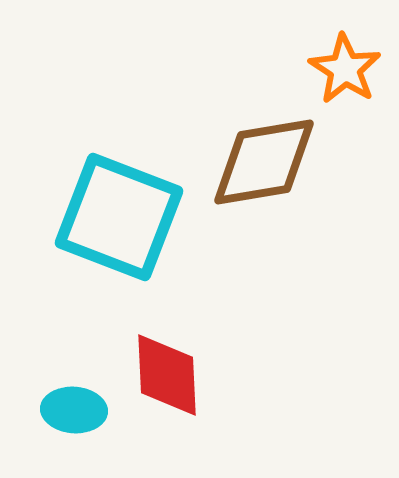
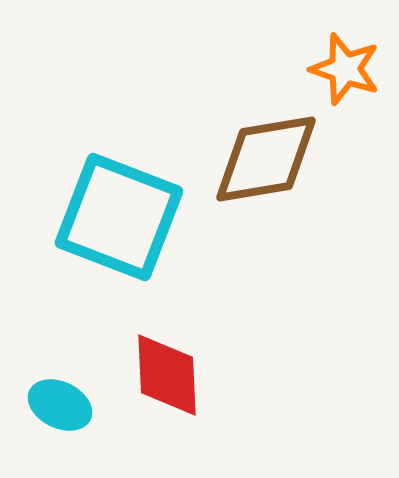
orange star: rotated 14 degrees counterclockwise
brown diamond: moved 2 px right, 3 px up
cyan ellipse: moved 14 px left, 5 px up; rotated 22 degrees clockwise
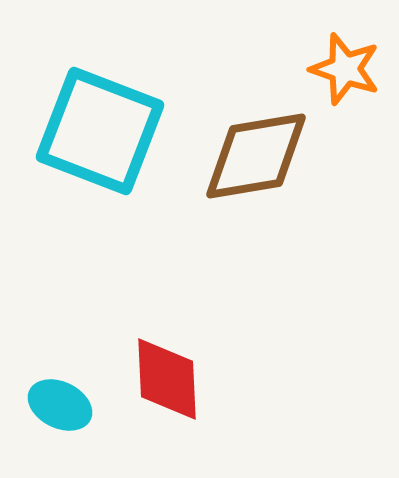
brown diamond: moved 10 px left, 3 px up
cyan square: moved 19 px left, 86 px up
red diamond: moved 4 px down
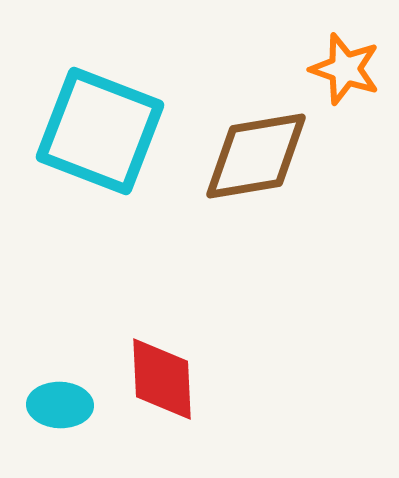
red diamond: moved 5 px left
cyan ellipse: rotated 24 degrees counterclockwise
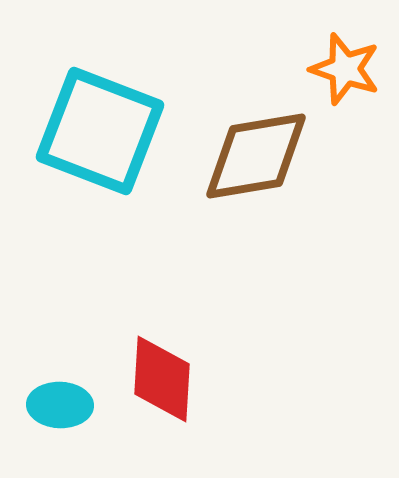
red diamond: rotated 6 degrees clockwise
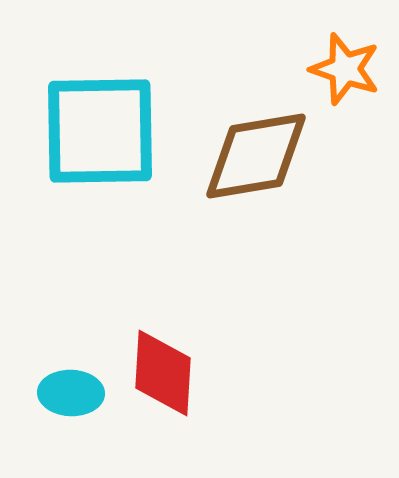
cyan square: rotated 22 degrees counterclockwise
red diamond: moved 1 px right, 6 px up
cyan ellipse: moved 11 px right, 12 px up
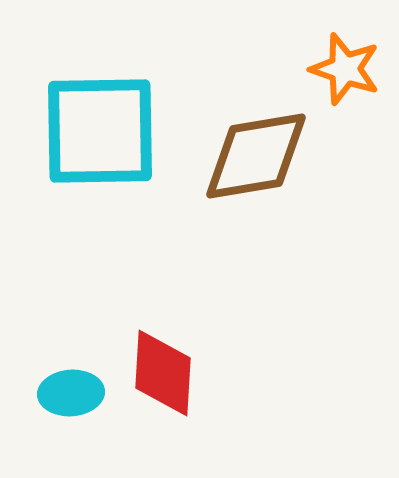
cyan ellipse: rotated 6 degrees counterclockwise
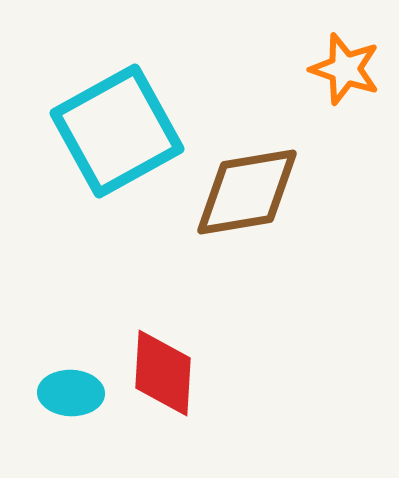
cyan square: moved 17 px right; rotated 28 degrees counterclockwise
brown diamond: moved 9 px left, 36 px down
cyan ellipse: rotated 6 degrees clockwise
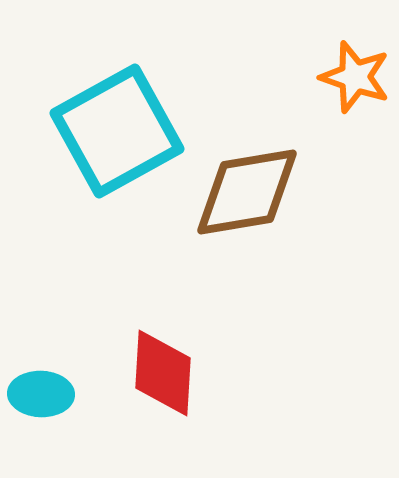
orange star: moved 10 px right, 8 px down
cyan ellipse: moved 30 px left, 1 px down
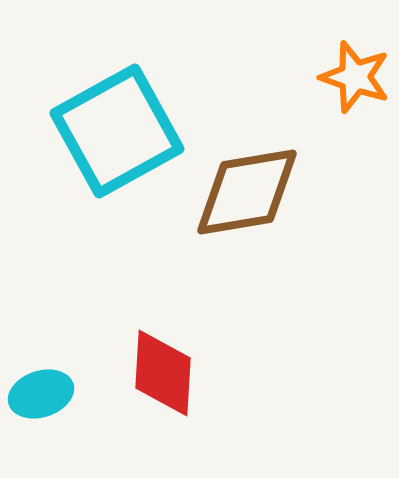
cyan ellipse: rotated 20 degrees counterclockwise
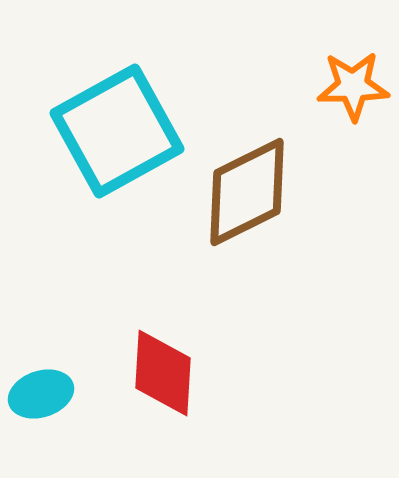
orange star: moved 2 px left, 9 px down; rotated 20 degrees counterclockwise
brown diamond: rotated 17 degrees counterclockwise
